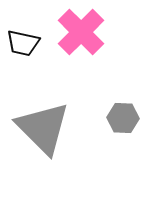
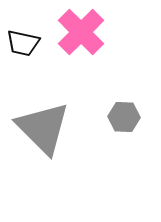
gray hexagon: moved 1 px right, 1 px up
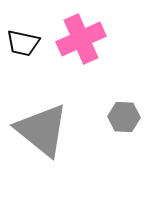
pink cross: moved 7 px down; rotated 21 degrees clockwise
gray triangle: moved 1 px left, 2 px down; rotated 6 degrees counterclockwise
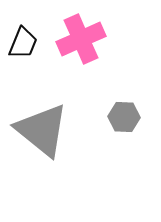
black trapezoid: rotated 80 degrees counterclockwise
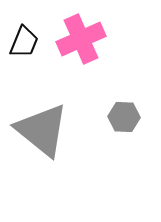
black trapezoid: moved 1 px right, 1 px up
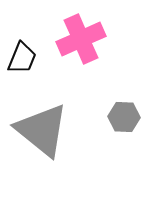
black trapezoid: moved 2 px left, 16 px down
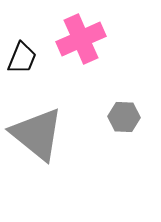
gray triangle: moved 5 px left, 4 px down
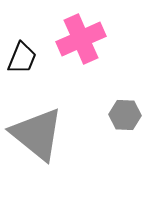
gray hexagon: moved 1 px right, 2 px up
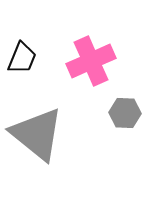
pink cross: moved 10 px right, 22 px down
gray hexagon: moved 2 px up
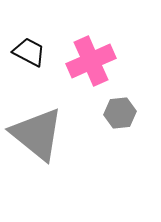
black trapezoid: moved 7 px right, 6 px up; rotated 84 degrees counterclockwise
gray hexagon: moved 5 px left; rotated 8 degrees counterclockwise
